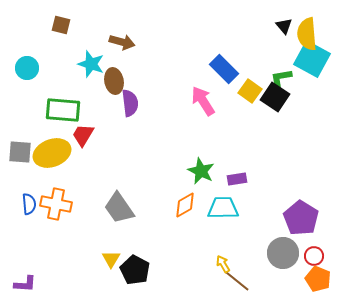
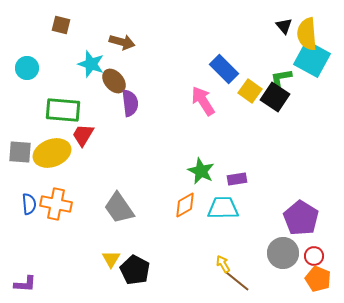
brown ellipse: rotated 30 degrees counterclockwise
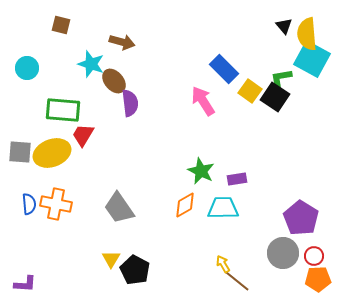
orange pentagon: rotated 25 degrees counterclockwise
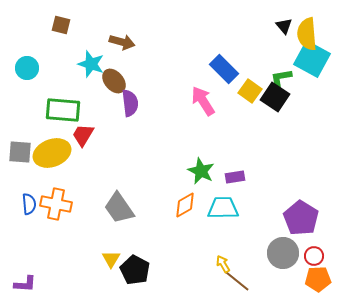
purple rectangle: moved 2 px left, 2 px up
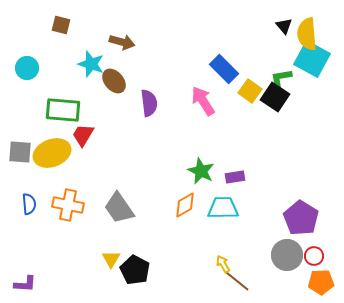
purple semicircle: moved 19 px right
orange cross: moved 12 px right, 1 px down
gray circle: moved 4 px right, 2 px down
orange pentagon: moved 3 px right, 3 px down
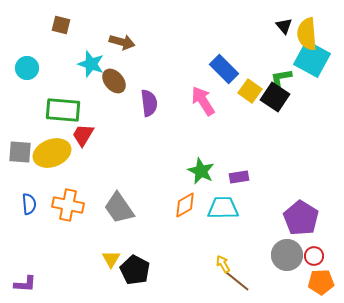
purple rectangle: moved 4 px right
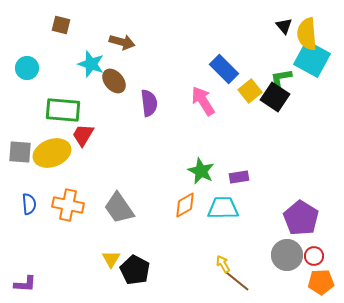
yellow square: rotated 15 degrees clockwise
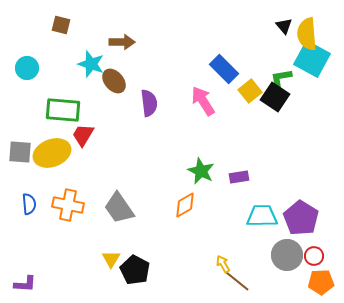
brown arrow: rotated 15 degrees counterclockwise
cyan trapezoid: moved 39 px right, 8 px down
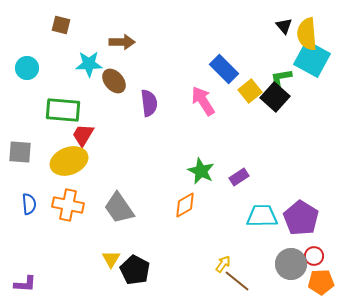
cyan star: moved 2 px left; rotated 20 degrees counterclockwise
black square: rotated 8 degrees clockwise
yellow ellipse: moved 17 px right, 8 px down
purple rectangle: rotated 24 degrees counterclockwise
gray circle: moved 4 px right, 9 px down
yellow arrow: rotated 66 degrees clockwise
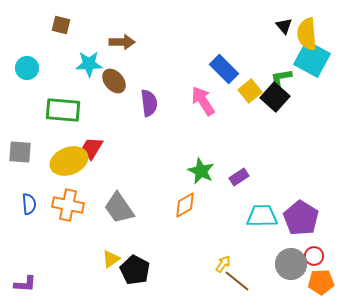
red trapezoid: moved 9 px right, 13 px down
yellow triangle: rotated 24 degrees clockwise
